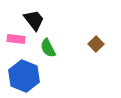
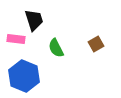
black trapezoid: rotated 20 degrees clockwise
brown square: rotated 14 degrees clockwise
green semicircle: moved 8 px right
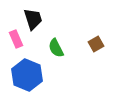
black trapezoid: moved 1 px left, 1 px up
pink rectangle: rotated 60 degrees clockwise
blue hexagon: moved 3 px right, 1 px up
